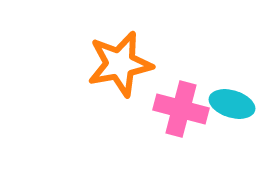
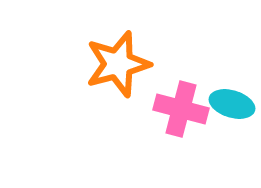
orange star: moved 2 px left; rotated 4 degrees counterclockwise
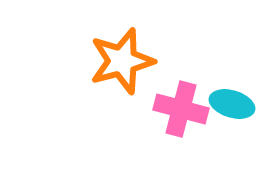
orange star: moved 4 px right, 3 px up
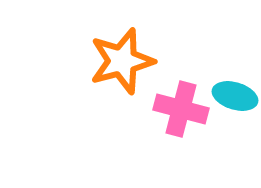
cyan ellipse: moved 3 px right, 8 px up
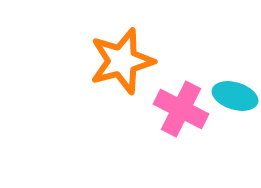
pink cross: rotated 12 degrees clockwise
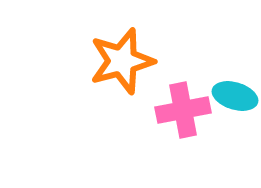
pink cross: moved 2 px right, 1 px down; rotated 38 degrees counterclockwise
